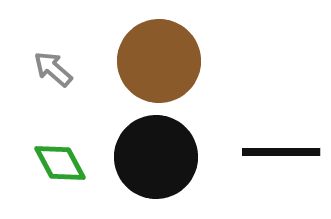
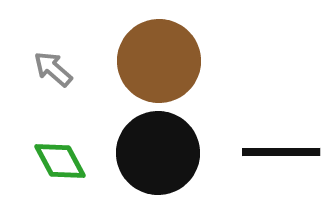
black circle: moved 2 px right, 4 px up
green diamond: moved 2 px up
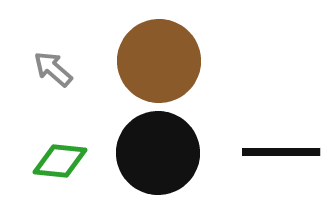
green diamond: rotated 56 degrees counterclockwise
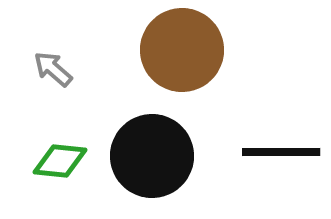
brown circle: moved 23 px right, 11 px up
black circle: moved 6 px left, 3 px down
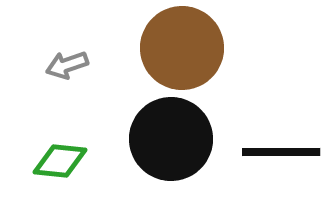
brown circle: moved 2 px up
gray arrow: moved 14 px right, 4 px up; rotated 60 degrees counterclockwise
black circle: moved 19 px right, 17 px up
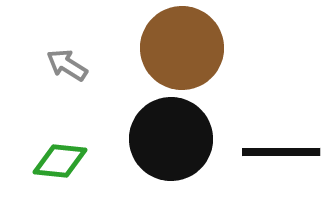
gray arrow: rotated 51 degrees clockwise
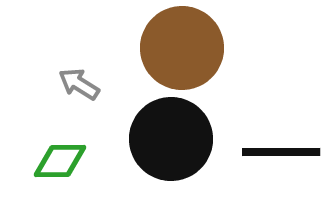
gray arrow: moved 12 px right, 19 px down
green diamond: rotated 6 degrees counterclockwise
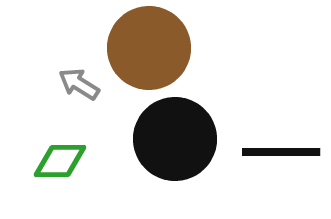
brown circle: moved 33 px left
black circle: moved 4 px right
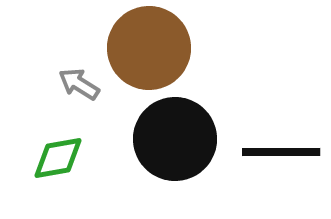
green diamond: moved 2 px left, 3 px up; rotated 10 degrees counterclockwise
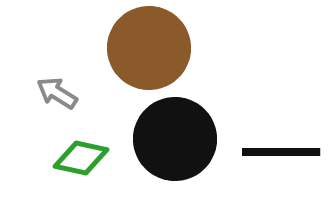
gray arrow: moved 22 px left, 9 px down
green diamond: moved 23 px right; rotated 22 degrees clockwise
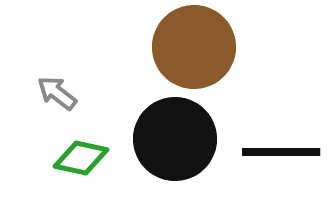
brown circle: moved 45 px right, 1 px up
gray arrow: rotated 6 degrees clockwise
